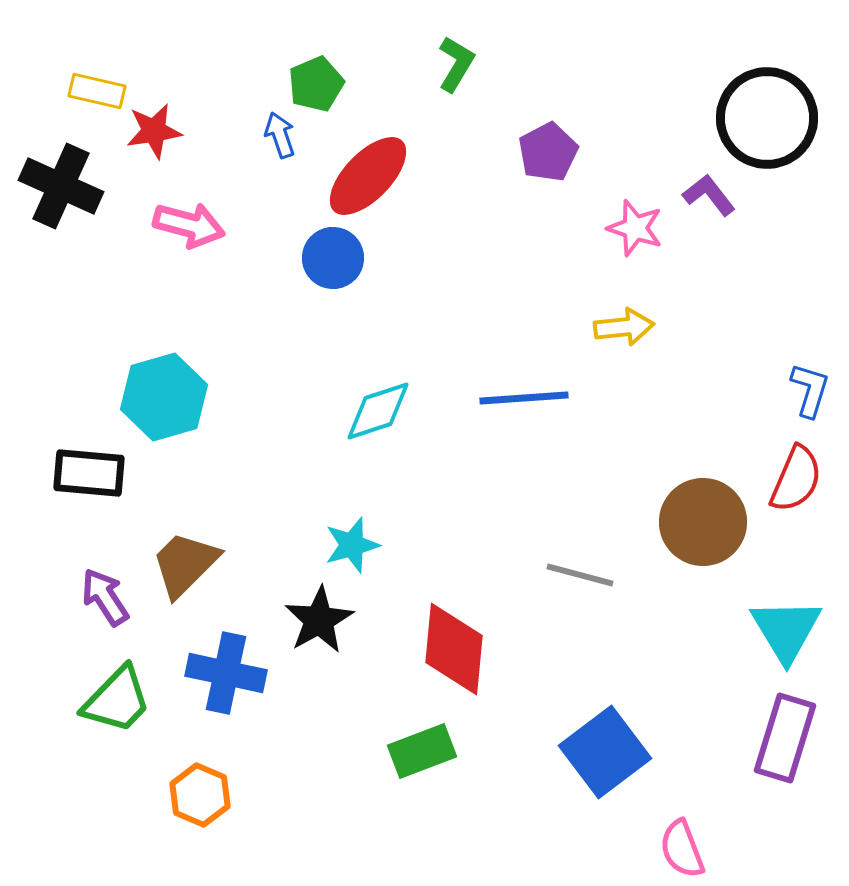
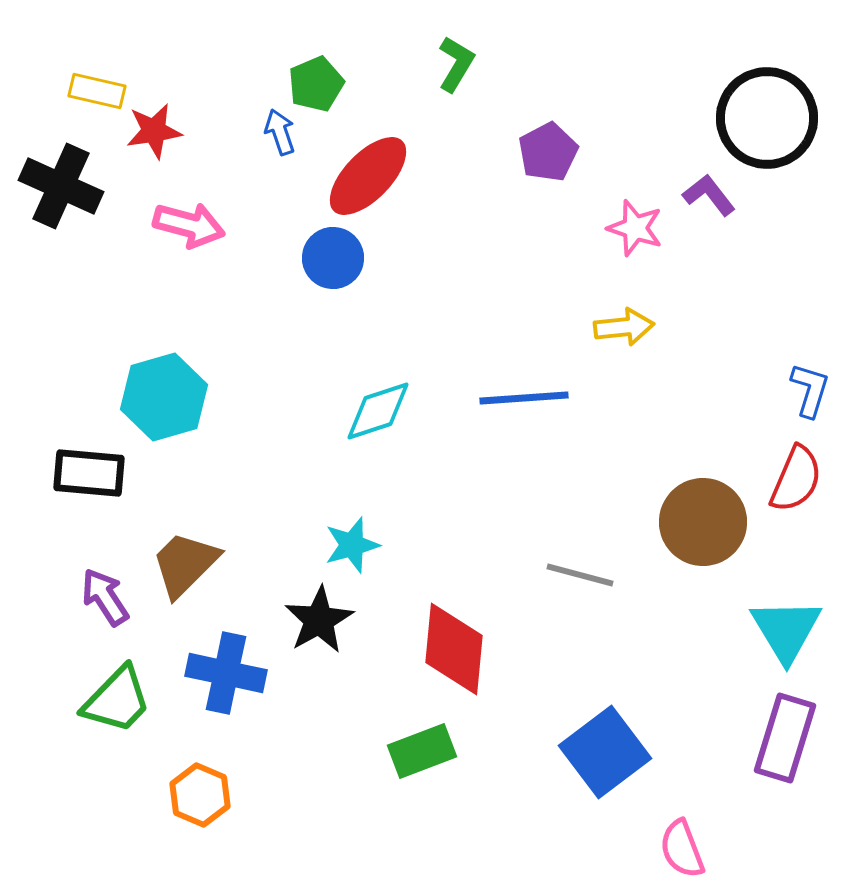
blue arrow: moved 3 px up
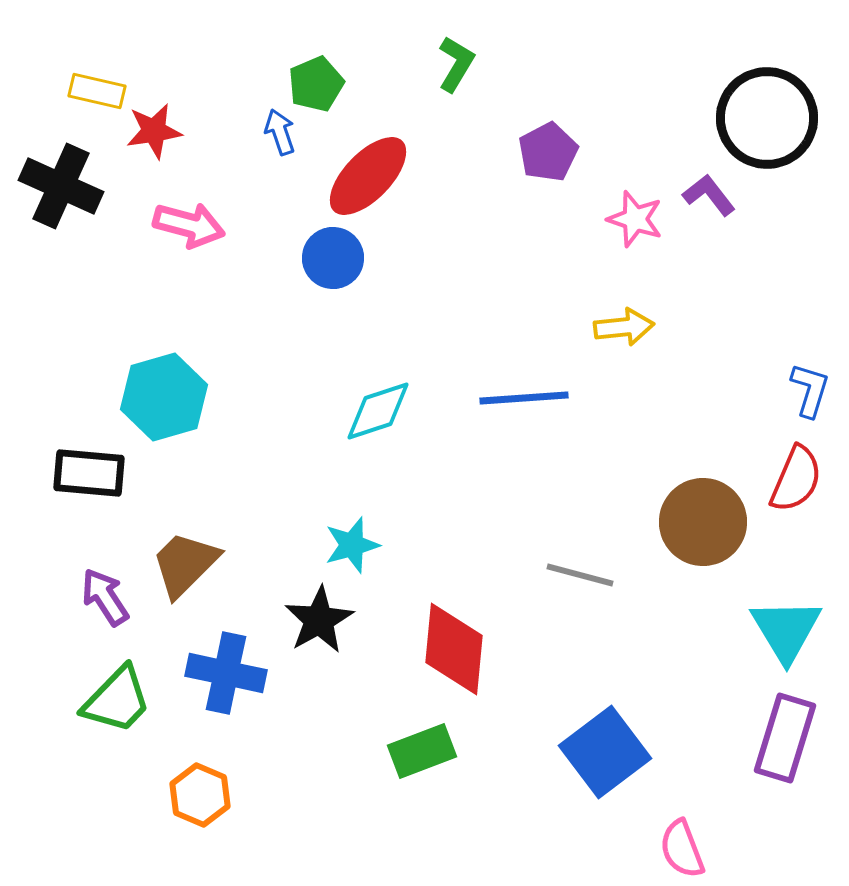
pink star: moved 9 px up
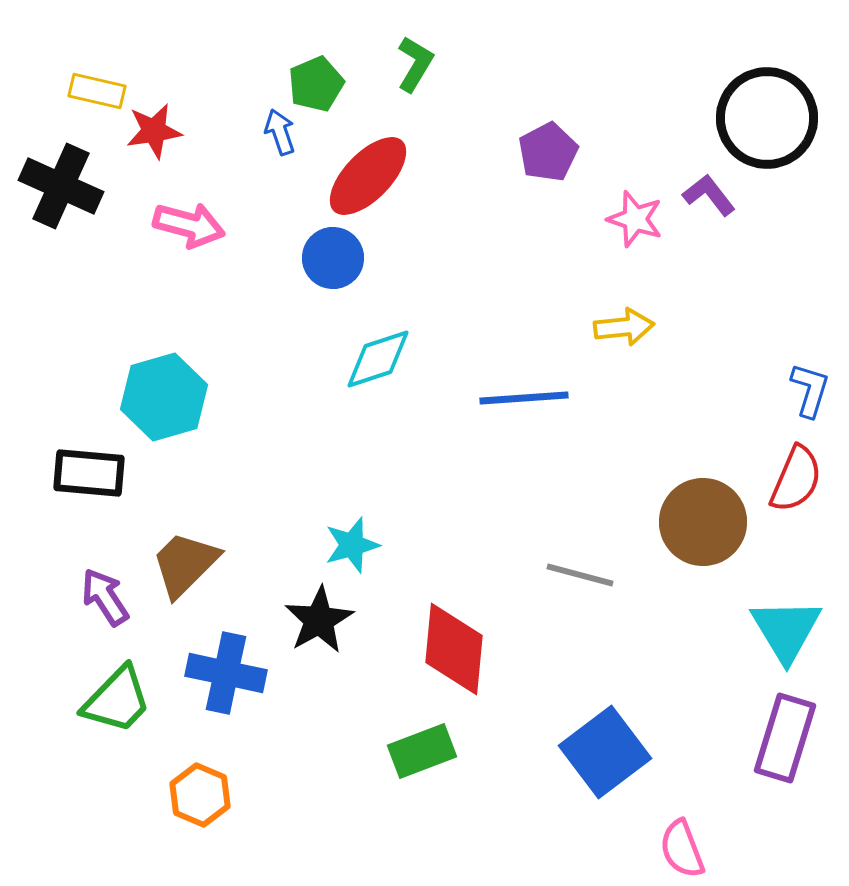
green L-shape: moved 41 px left
cyan diamond: moved 52 px up
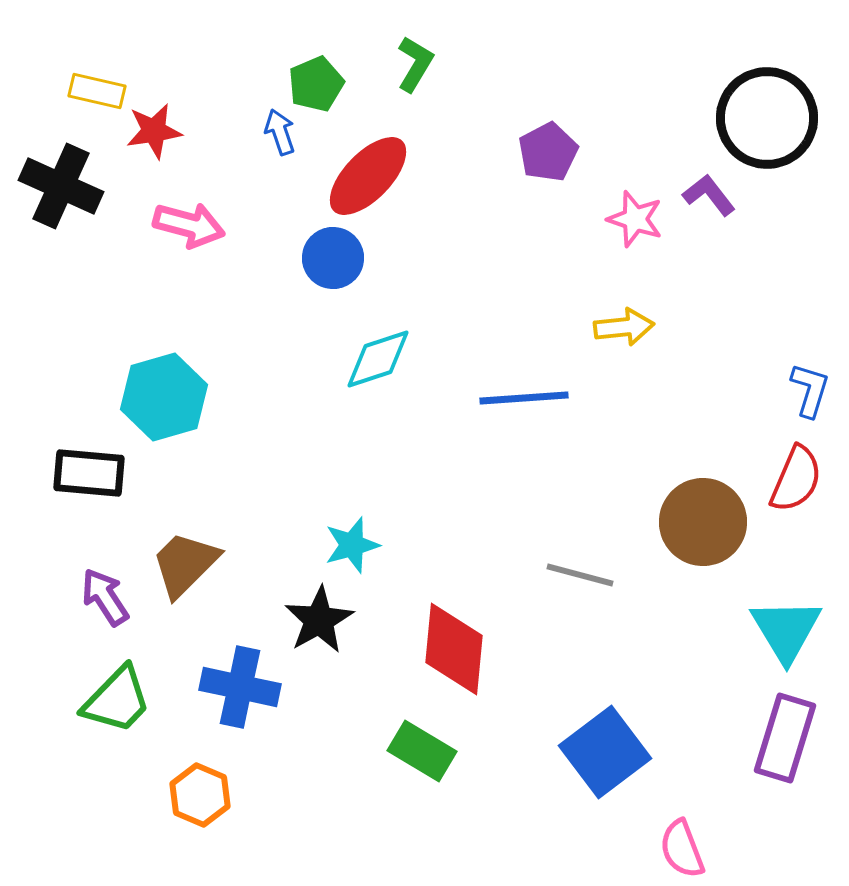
blue cross: moved 14 px right, 14 px down
green rectangle: rotated 52 degrees clockwise
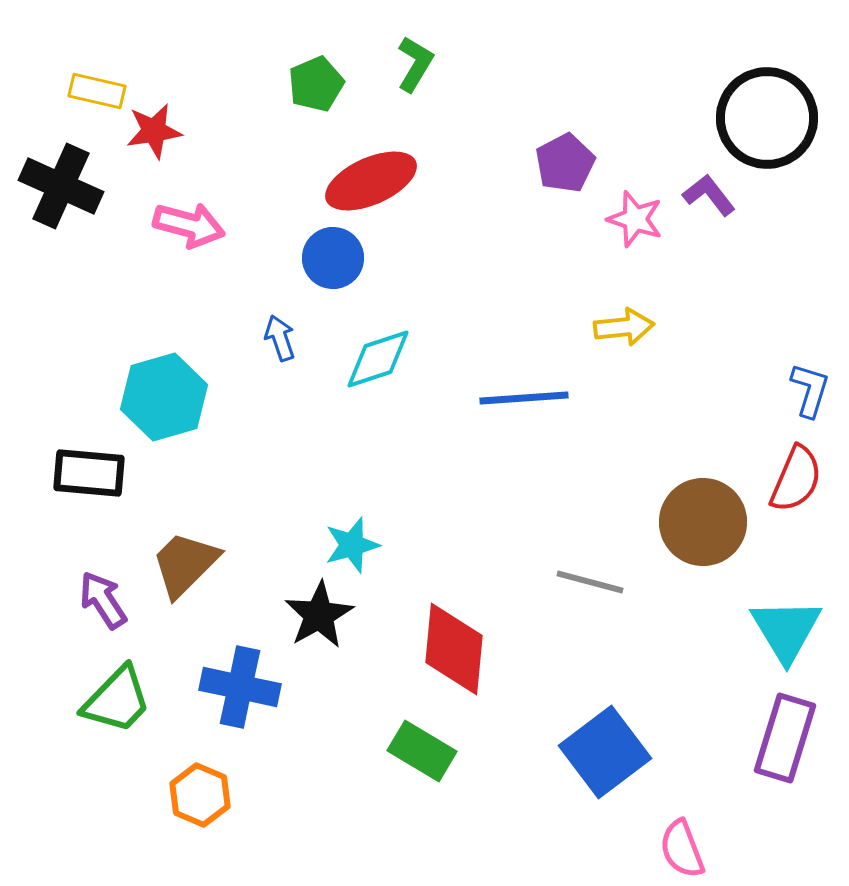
blue arrow: moved 206 px down
purple pentagon: moved 17 px right, 11 px down
red ellipse: moved 3 px right, 5 px down; rotated 22 degrees clockwise
gray line: moved 10 px right, 7 px down
purple arrow: moved 2 px left, 3 px down
black star: moved 5 px up
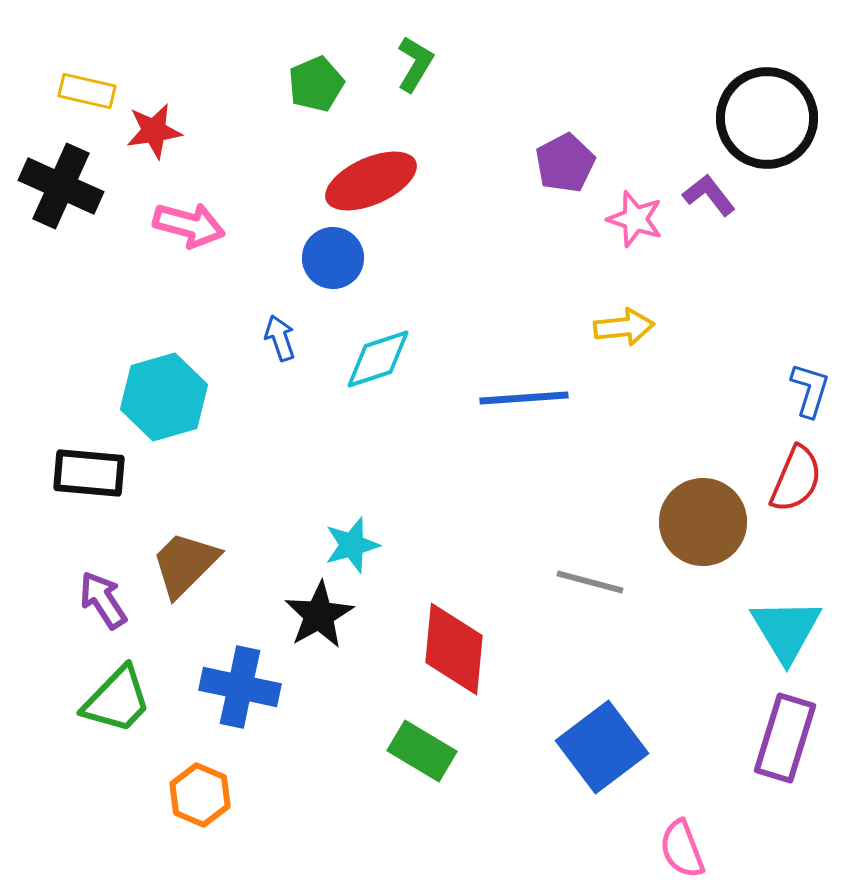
yellow rectangle: moved 10 px left
blue square: moved 3 px left, 5 px up
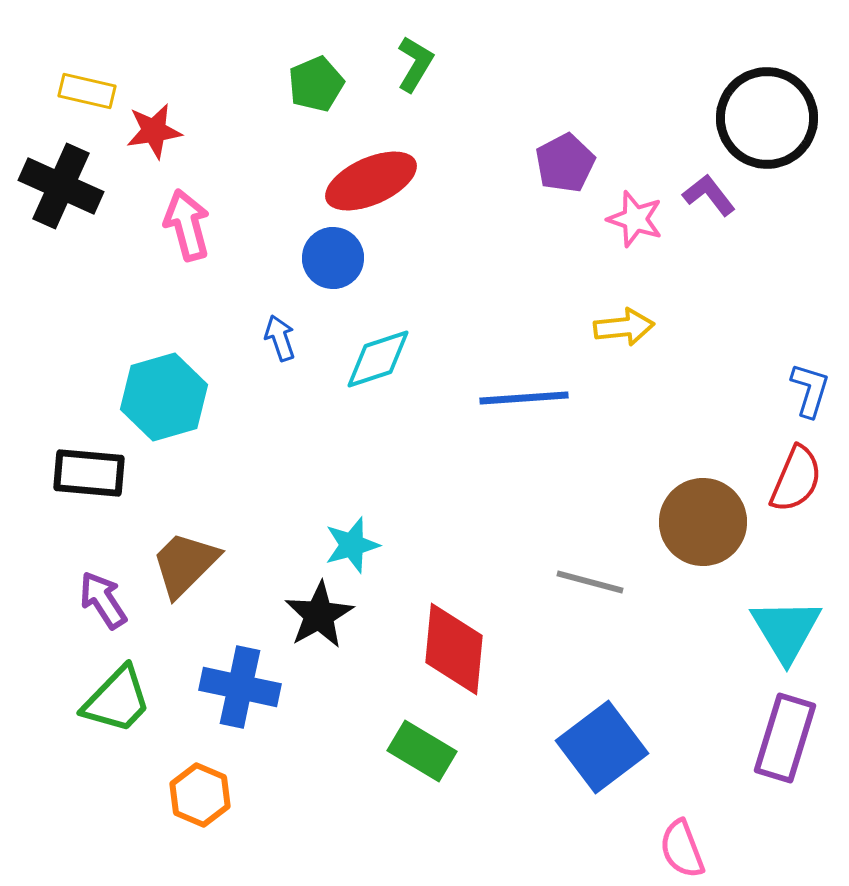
pink arrow: moved 2 px left; rotated 120 degrees counterclockwise
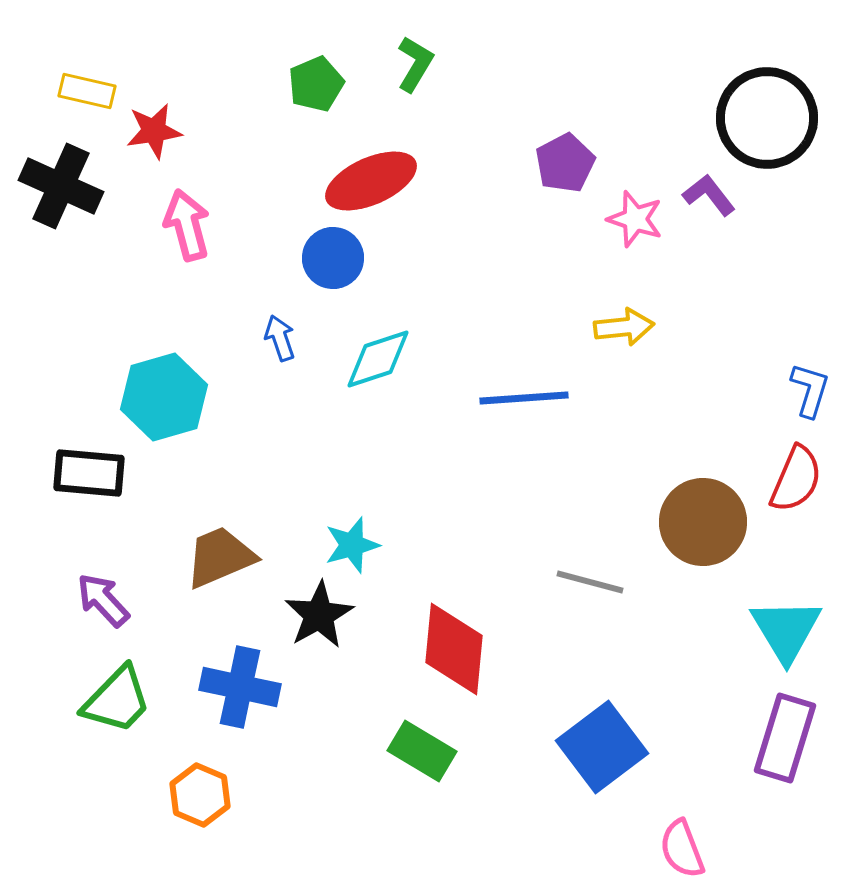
brown trapezoid: moved 35 px right, 7 px up; rotated 22 degrees clockwise
purple arrow: rotated 10 degrees counterclockwise
